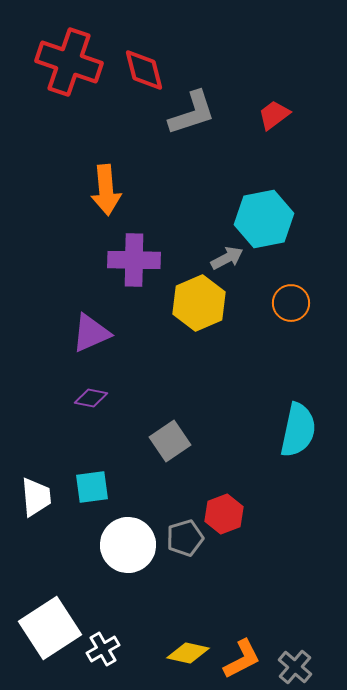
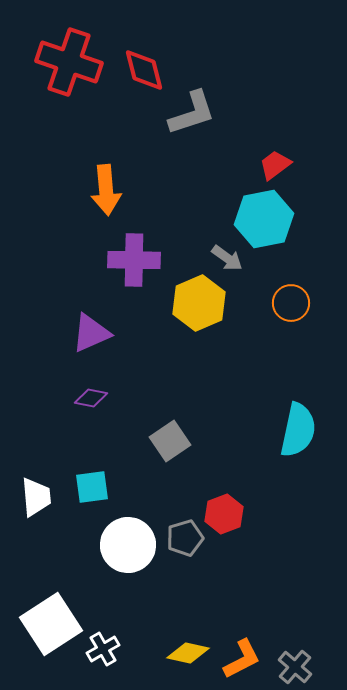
red trapezoid: moved 1 px right, 50 px down
gray arrow: rotated 64 degrees clockwise
white square: moved 1 px right, 4 px up
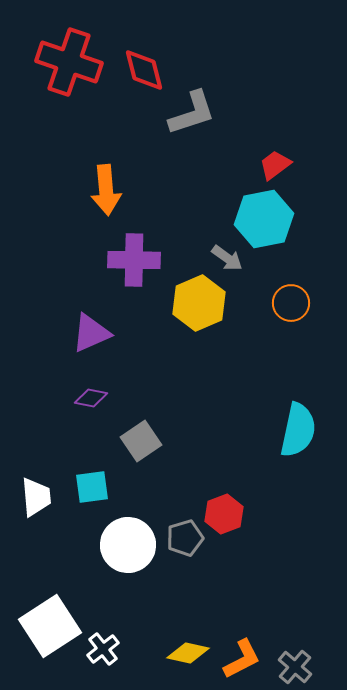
gray square: moved 29 px left
white square: moved 1 px left, 2 px down
white cross: rotated 8 degrees counterclockwise
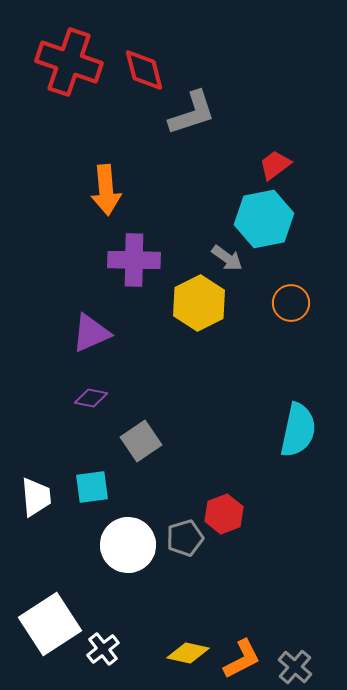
yellow hexagon: rotated 4 degrees counterclockwise
white square: moved 2 px up
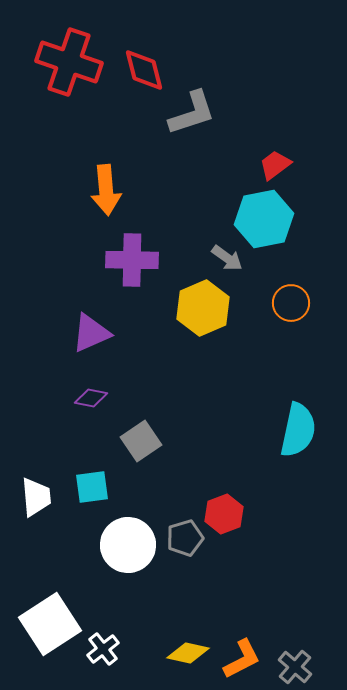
purple cross: moved 2 px left
yellow hexagon: moved 4 px right, 5 px down; rotated 4 degrees clockwise
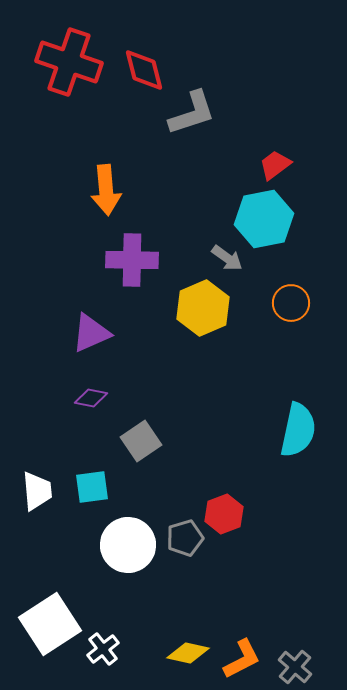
white trapezoid: moved 1 px right, 6 px up
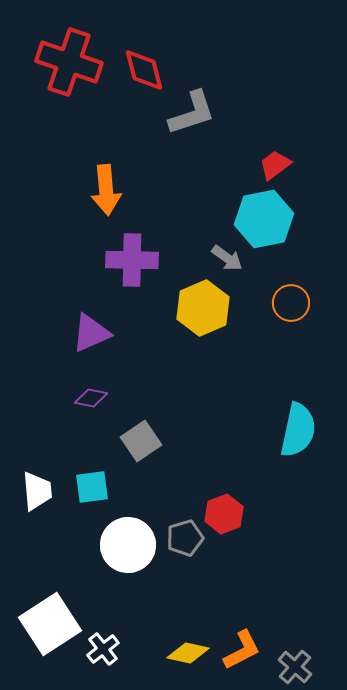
orange L-shape: moved 9 px up
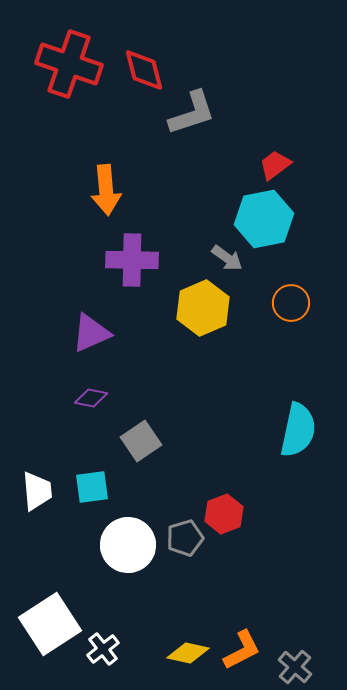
red cross: moved 2 px down
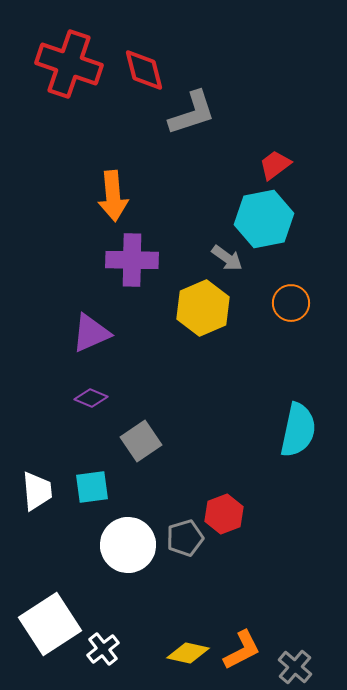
orange arrow: moved 7 px right, 6 px down
purple diamond: rotated 12 degrees clockwise
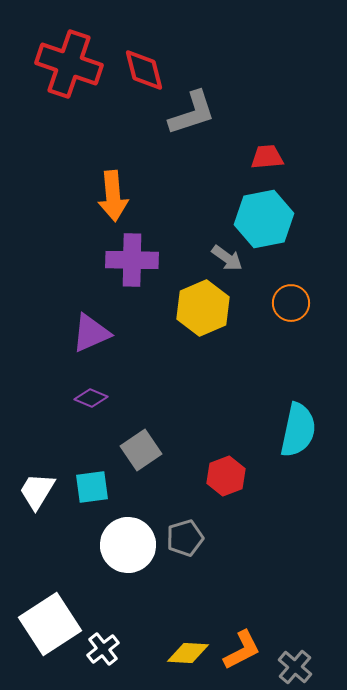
red trapezoid: moved 8 px left, 8 px up; rotated 32 degrees clockwise
gray square: moved 9 px down
white trapezoid: rotated 144 degrees counterclockwise
red hexagon: moved 2 px right, 38 px up
yellow diamond: rotated 9 degrees counterclockwise
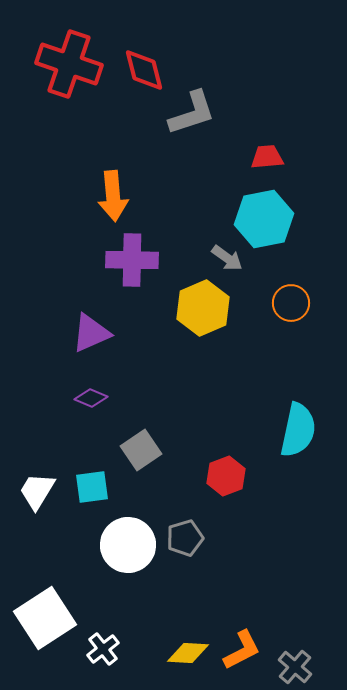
white square: moved 5 px left, 6 px up
